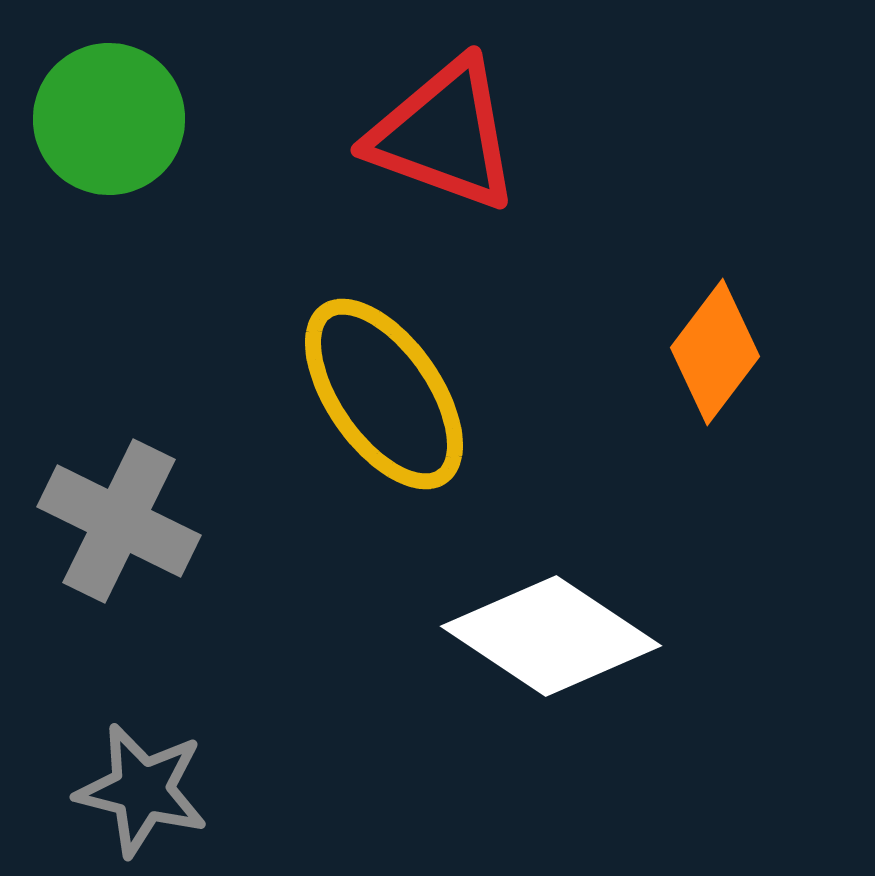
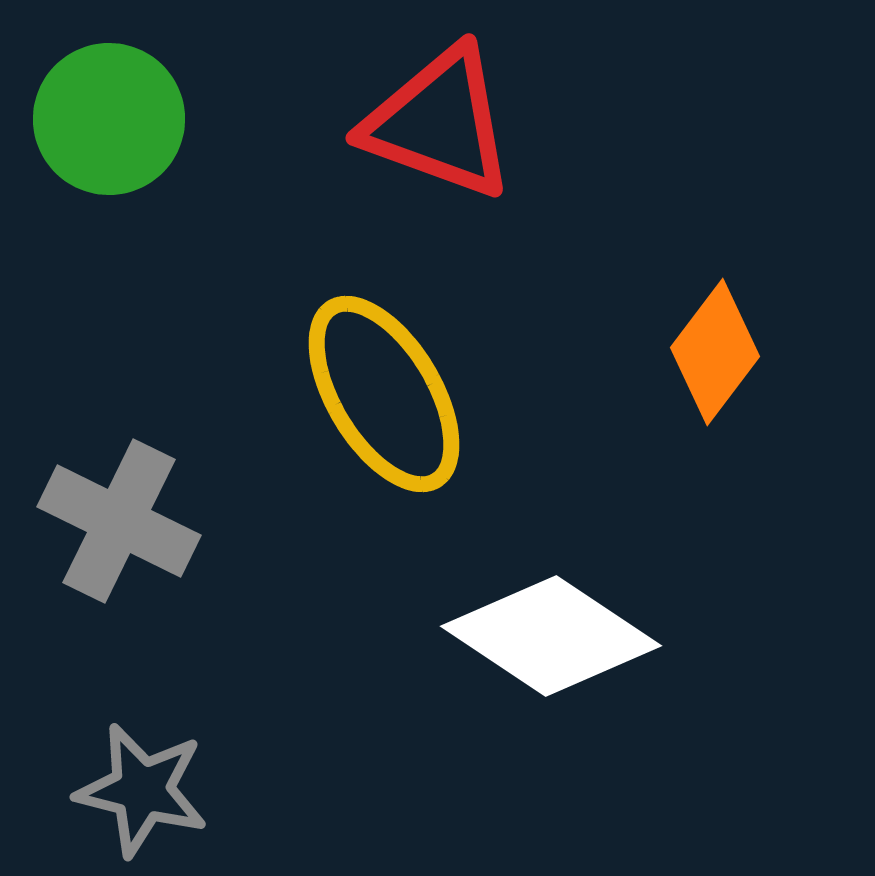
red triangle: moved 5 px left, 12 px up
yellow ellipse: rotated 4 degrees clockwise
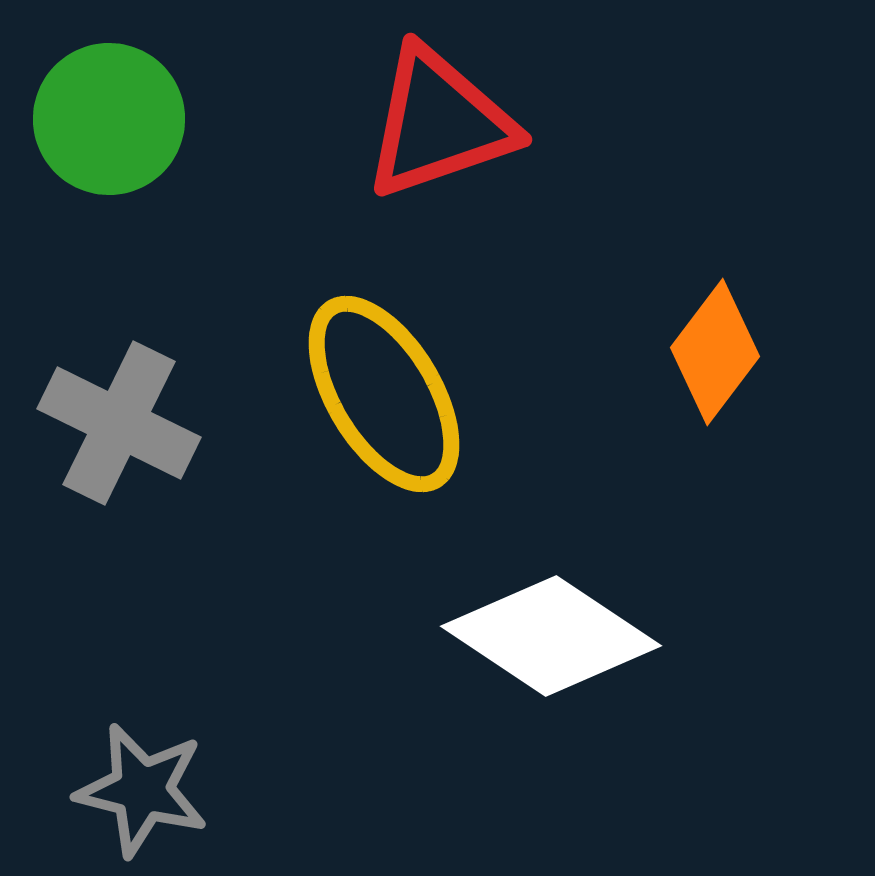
red triangle: rotated 39 degrees counterclockwise
gray cross: moved 98 px up
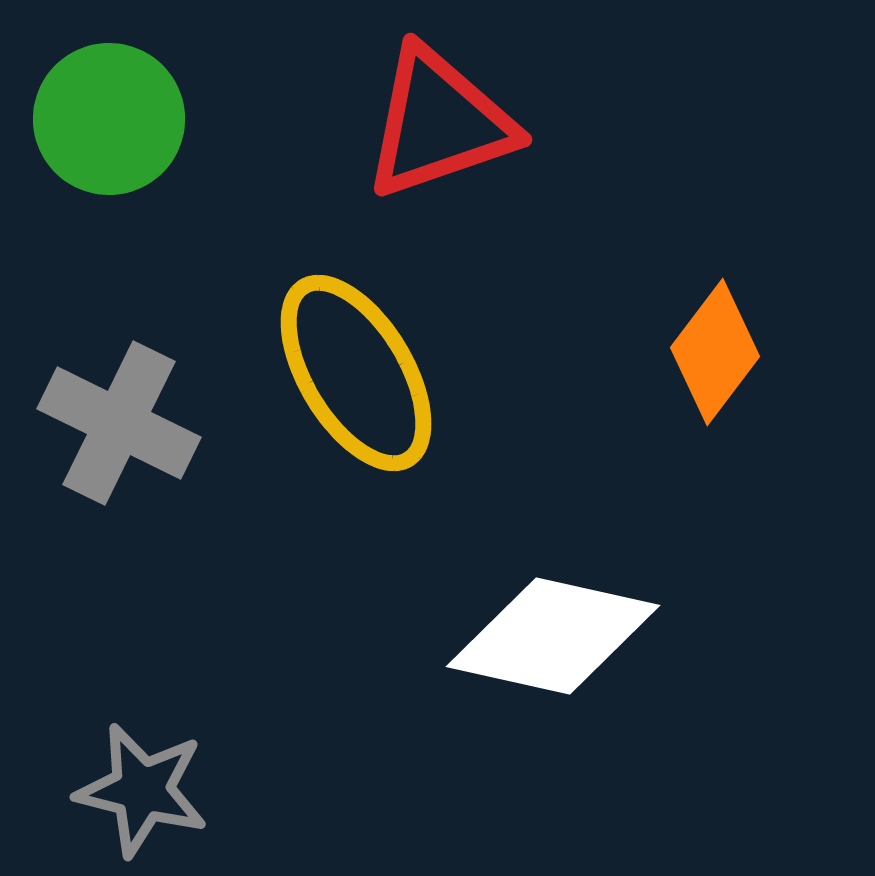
yellow ellipse: moved 28 px left, 21 px up
white diamond: moved 2 px right; rotated 21 degrees counterclockwise
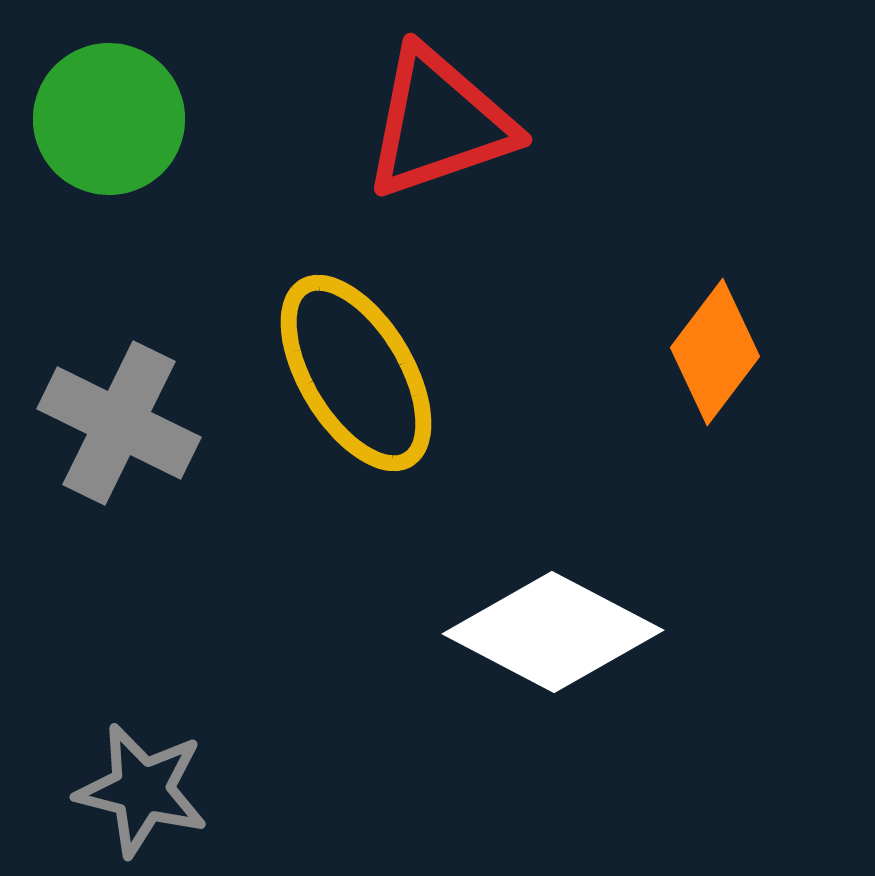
white diamond: moved 4 px up; rotated 15 degrees clockwise
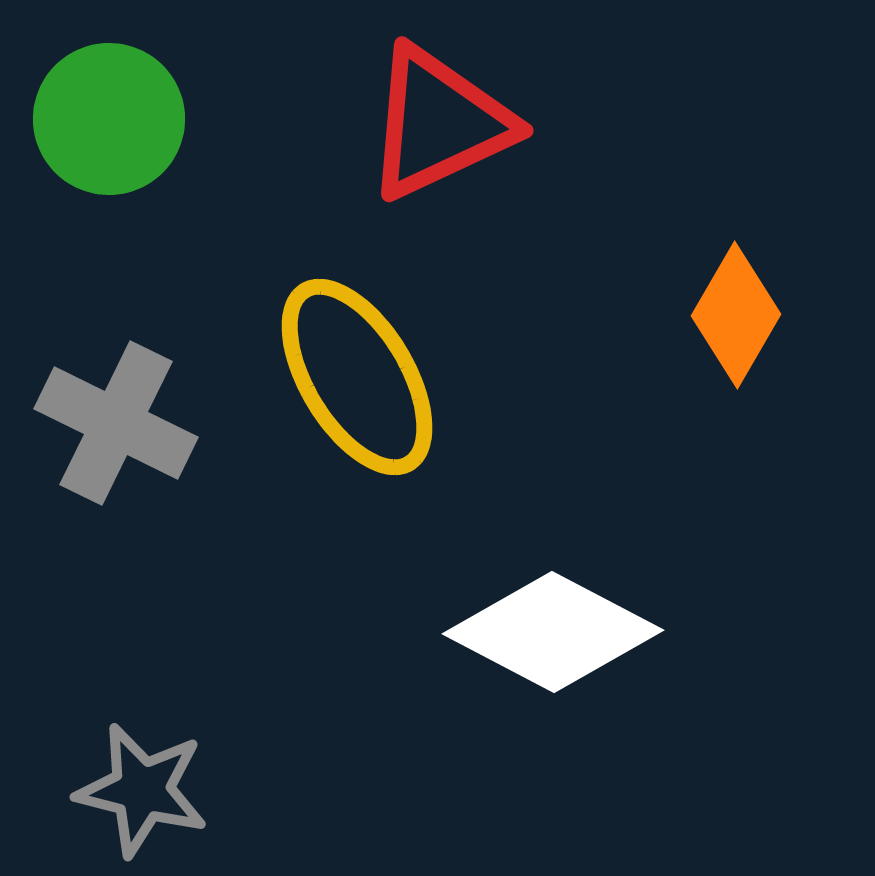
red triangle: rotated 6 degrees counterclockwise
orange diamond: moved 21 px right, 37 px up; rotated 7 degrees counterclockwise
yellow ellipse: moved 1 px right, 4 px down
gray cross: moved 3 px left
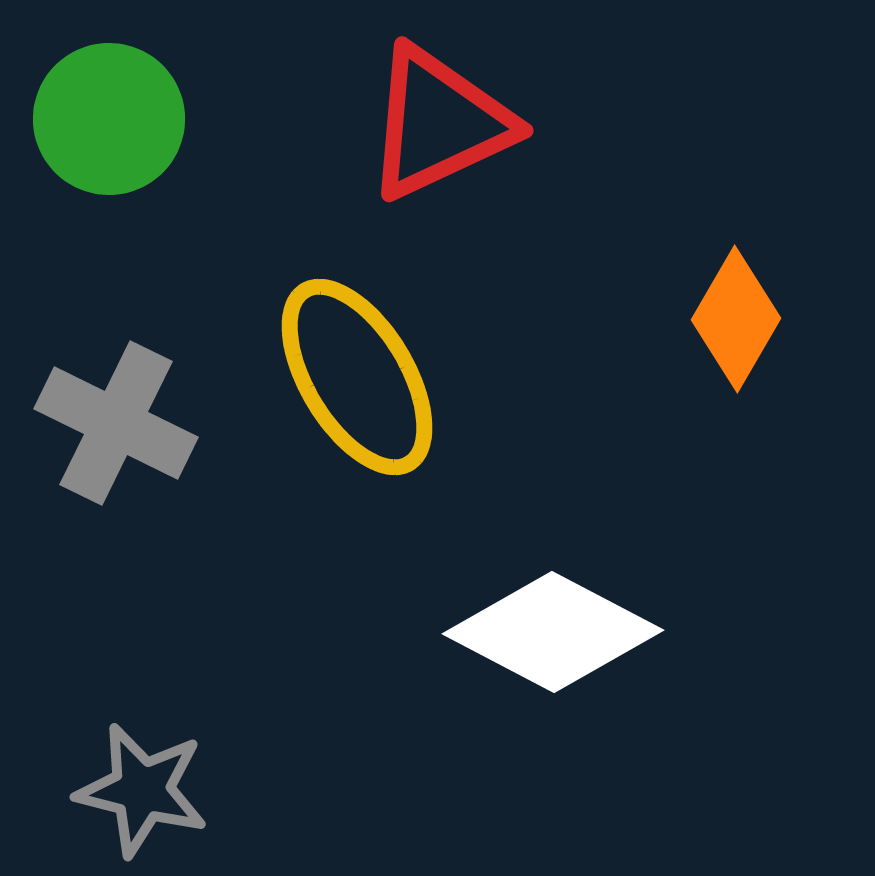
orange diamond: moved 4 px down
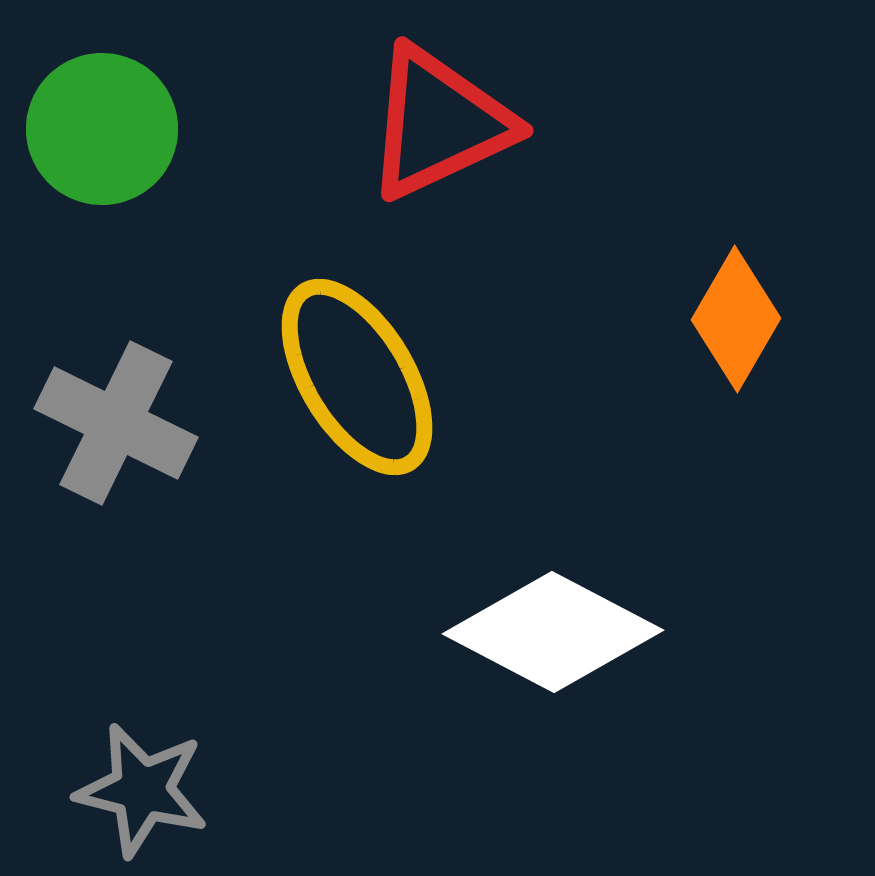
green circle: moved 7 px left, 10 px down
